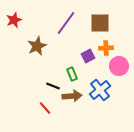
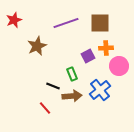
purple line: rotated 35 degrees clockwise
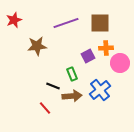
brown star: rotated 18 degrees clockwise
pink circle: moved 1 px right, 3 px up
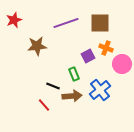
orange cross: rotated 24 degrees clockwise
pink circle: moved 2 px right, 1 px down
green rectangle: moved 2 px right
red line: moved 1 px left, 3 px up
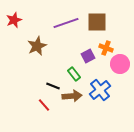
brown square: moved 3 px left, 1 px up
brown star: rotated 18 degrees counterclockwise
pink circle: moved 2 px left
green rectangle: rotated 16 degrees counterclockwise
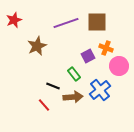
pink circle: moved 1 px left, 2 px down
brown arrow: moved 1 px right, 1 px down
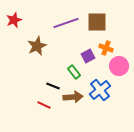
green rectangle: moved 2 px up
red line: rotated 24 degrees counterclockwise
